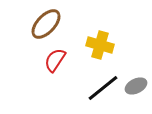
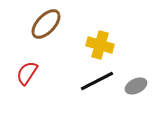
red semicircle: moved 28 px left, 13 px down
black line: moved 6 px left, 7 px up; rotated 12 degrees clockwise
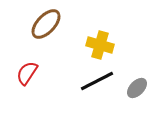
gray ellipse: moved 1 px right, 2 px down; rotated 20 degrees counterclockwise
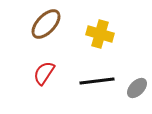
yellow cross: moved 11 px up
red semicircle: moved 17 px right
black line: rotated 20 degrees clockwise
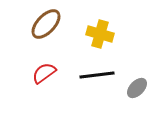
red semicircle: rotated 20 degrees clockwise
black line: moved 6 px up
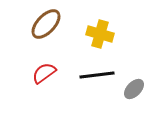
gray ellipse: moved 3 px left, 1 px down
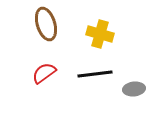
brown ellipse: rotated 60 degrees counterclockwise
black line: moved 2 px left, 1 px up
gray ellipse: rotated 40 degrees clockwise
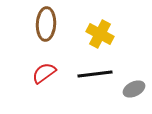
brown ellipse: rotated 20 degrees clockwise
yellow cross: rotated 12 degrees clockwise
gray ellipse: rotated 20 degrees counterclockwise
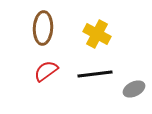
brown ellipse: moved 3 px left, 4 px down
yellow cross: moved 3 px left
red semicircle: moved 2 px right, 2 px up
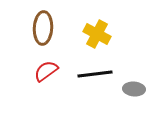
gray ellipse: rotated 30 degrees clockwise
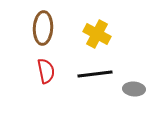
red semicircle: rotated 115 degrees clockwise
